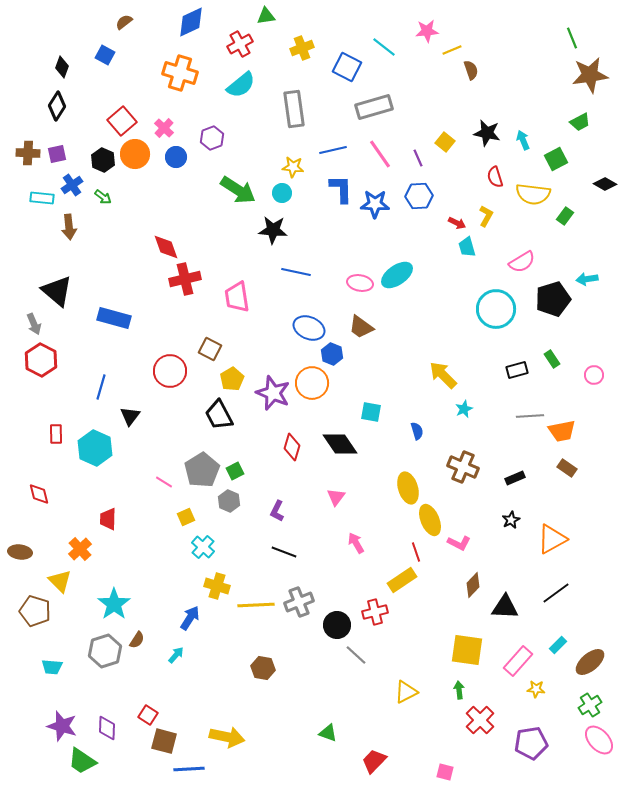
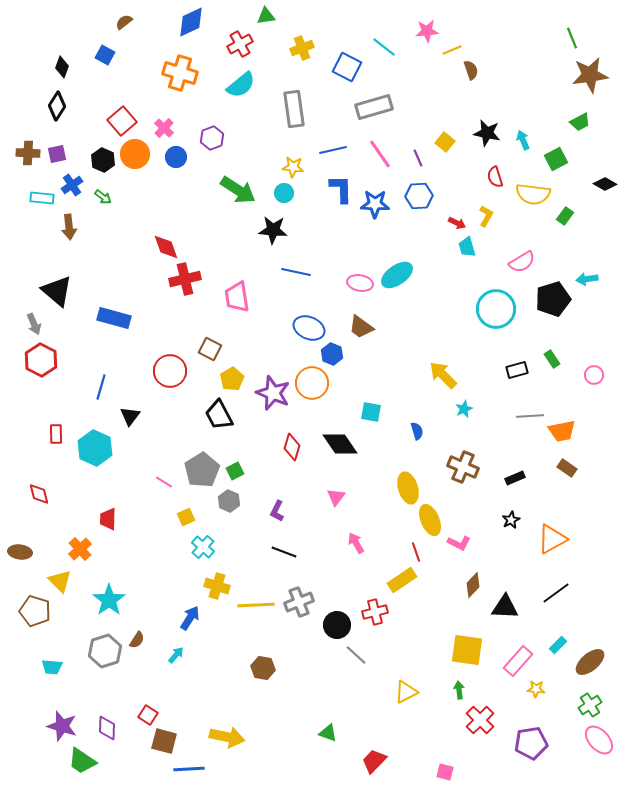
cyan circle at (282, 193): moved 2 px right
cyan star at (114, 604): moved 5 px left, 4 px up
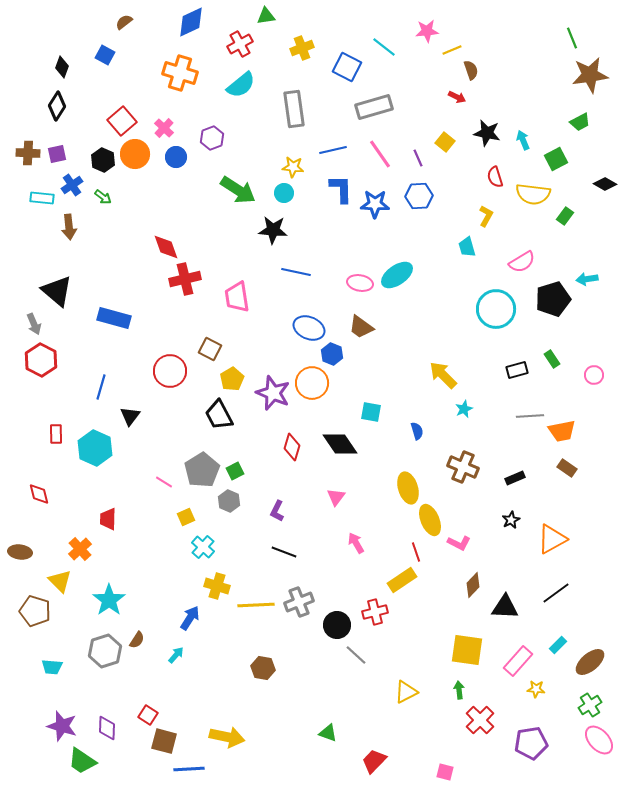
red arrow at (457, 223): moved 126 px up
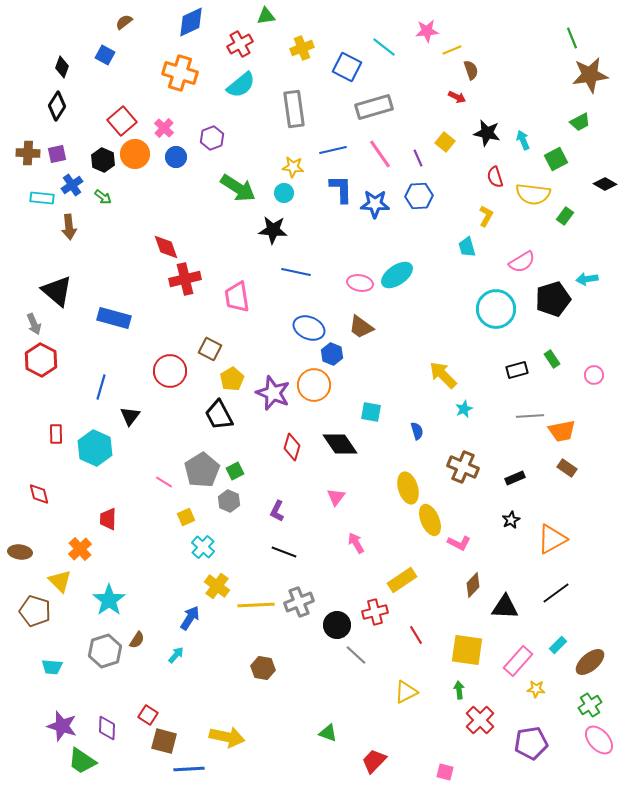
green arrow at (238, 190): moved 2 px up
orange circle at (312, 383): moved 2 px right, 2 px down
red line at (416, 552): moved 83 px down; rotated 12 degrees counterclockwise
yellow cross at (217, 586): rotated 20 degrees clockwise
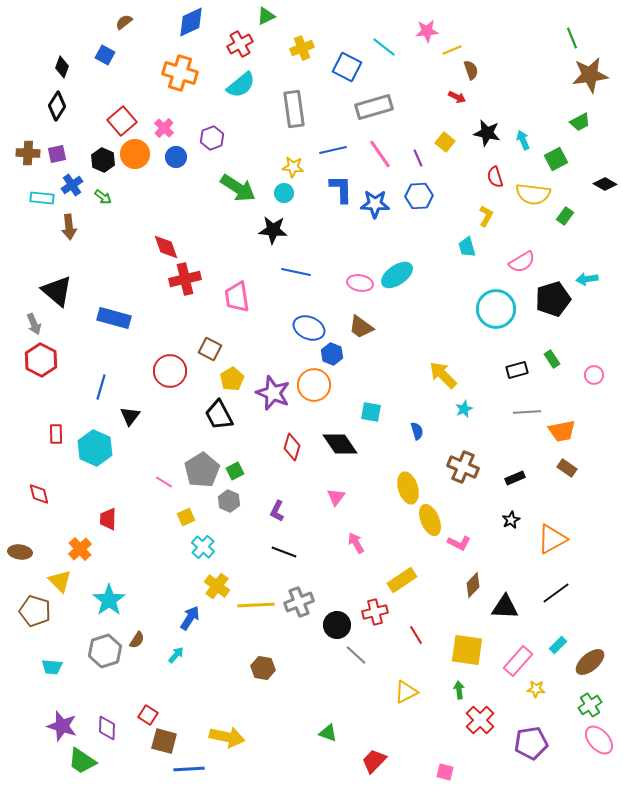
green triangle at (266, 16): rotated 18 degrees counterclockwise
gray line at (530, 416): moved 3 px left, 4 px up
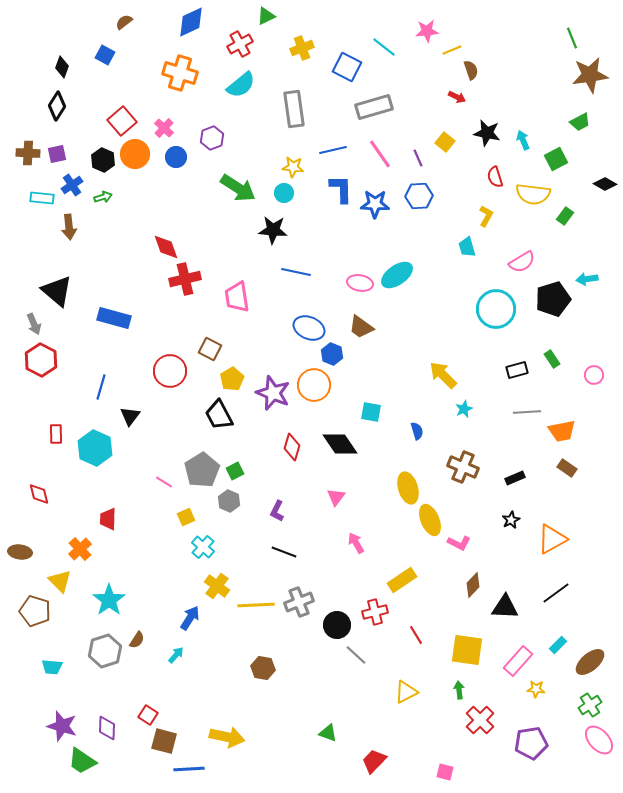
green arrow at (103, 197): rotated 54 degrees counterclockwise
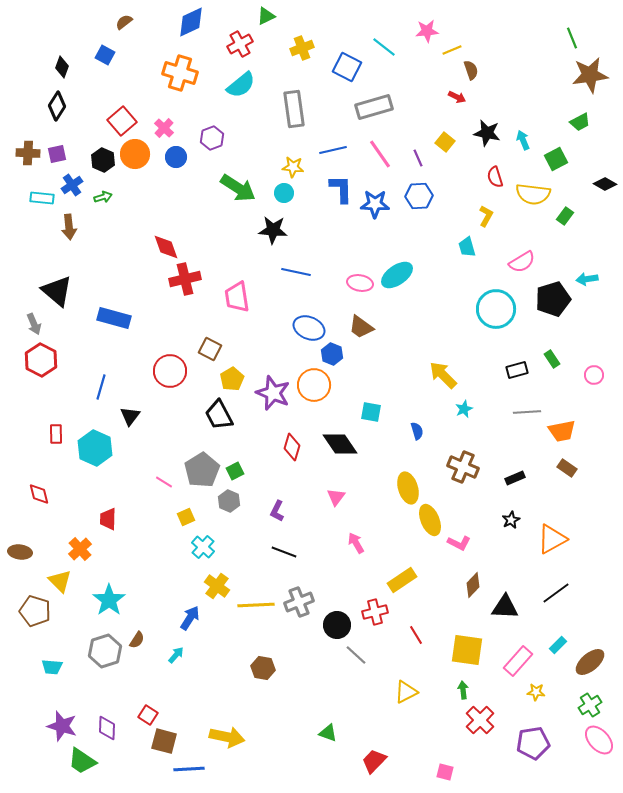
yellow star at (536, 689): moved 3 px down
green arrow at (459, 690): moved 4 px right
purple pentagon at (531, 743): moved 2 px right
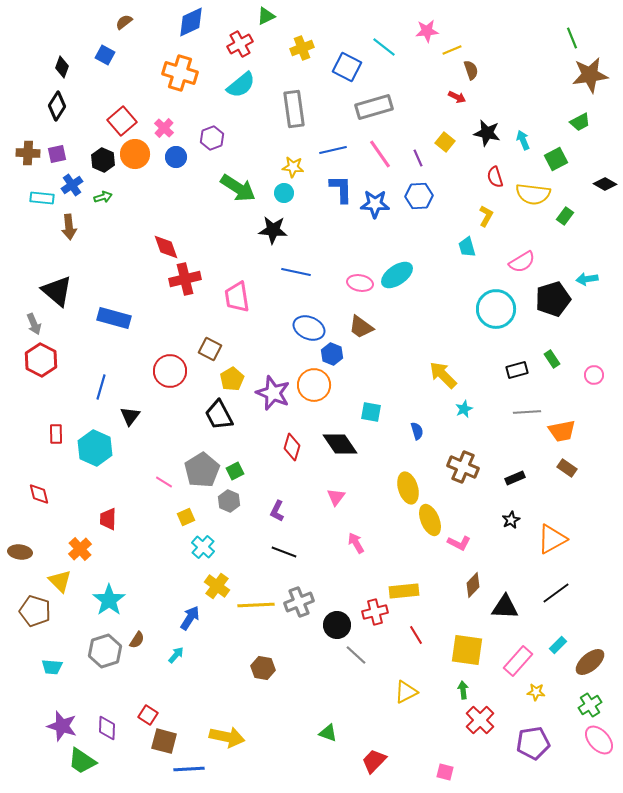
yellow rectangle at (402, 580): moved 2 px right, 11 px down; rotated 28 degrees clockwise
